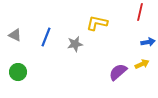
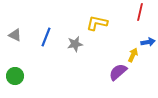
yellow arrow: moved 9 px left, 9 px up; rotated 40 degrees counterclockwise
green circle: moved 3 px left, 4 px down
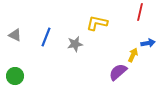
blue arrow: moved 1 px down
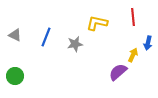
red line: moved 7 px left, 5 px down; rotated 18 degrees counterclockwise
blue arrow: rotated 112 degrees clockwise
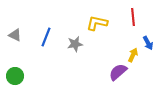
blue arrow: rotated 40 degrees counterclockwise
